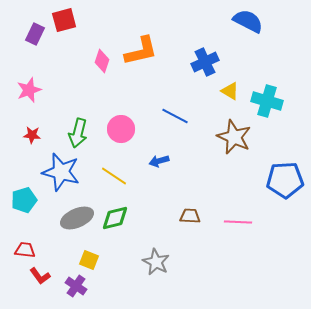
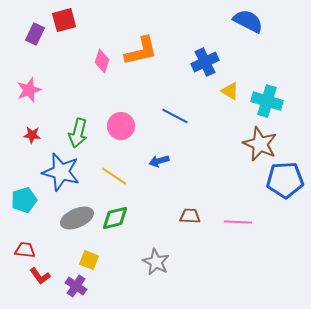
pink circle: moved 3 px up
brown star: moved 26 px right, 7 px down
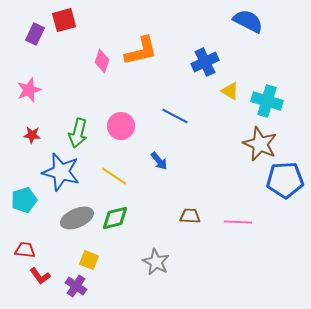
blue arrow: rotated 114 degrees counterclockwise
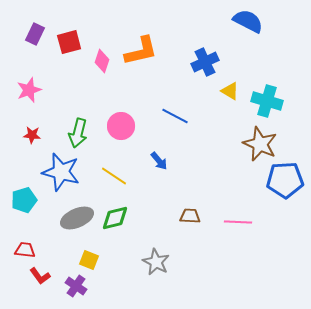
red square: moved 5 px right, 22 px down
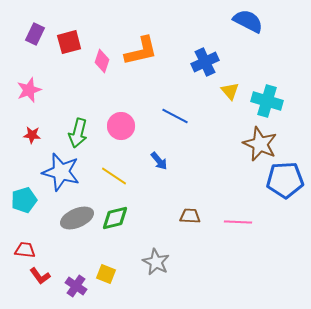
yellow triangle: rotated 18 degrees clockwise
yellow square: moved 17 px right, 14 px down
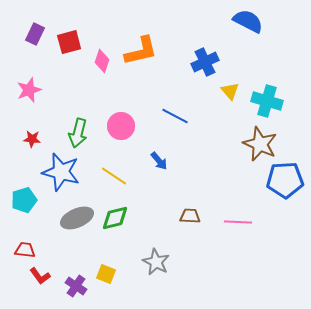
red star: moved 4 px down
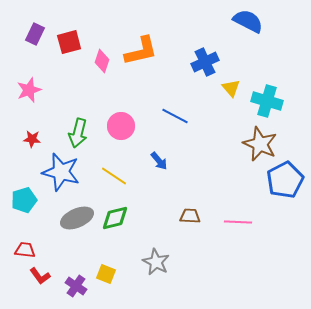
yellow triangle: moved 1 px right, 3 px up
blue pentagon: rotated 24 degrees counterclockwise
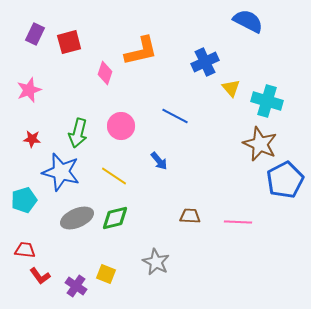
pink diamond: moved 3 px right, 12 px down
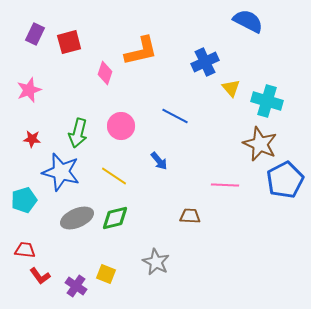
pink line: moved 13 px left, 37 px up
